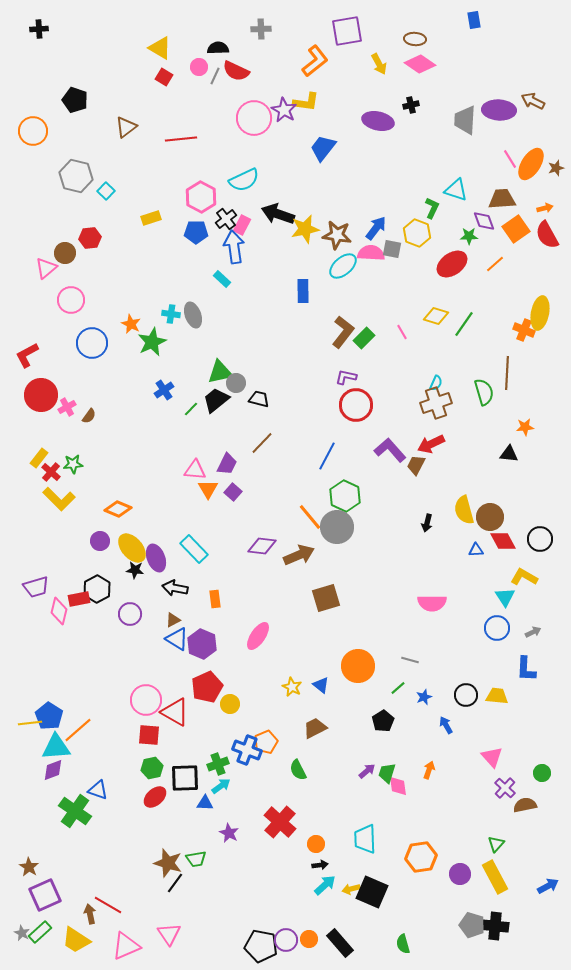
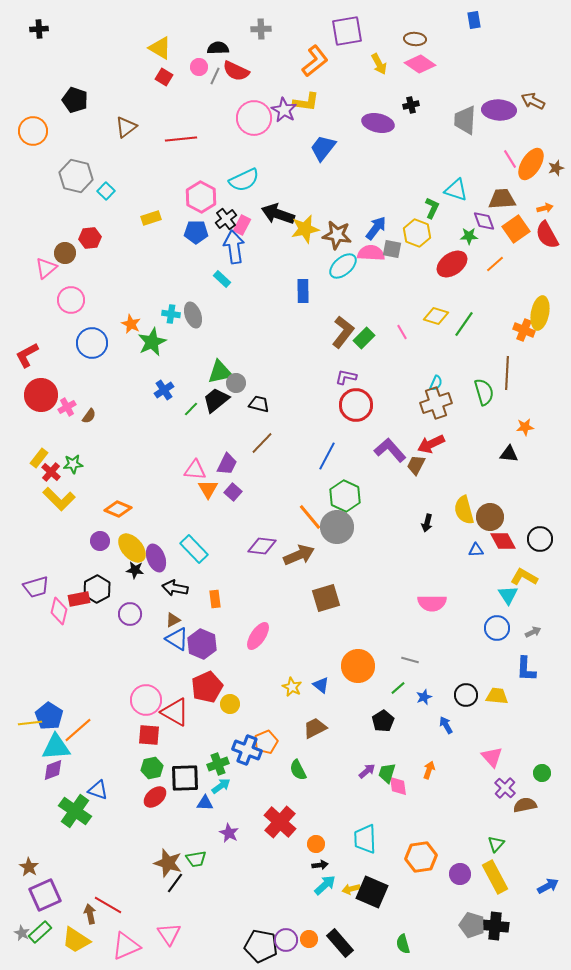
purple ellipse at (378, 121): moved 2 px down
black trapezoid at (259, 399): moved 5 px down
cyan triangle at (505, 597): moved 3 px right, 2 px up
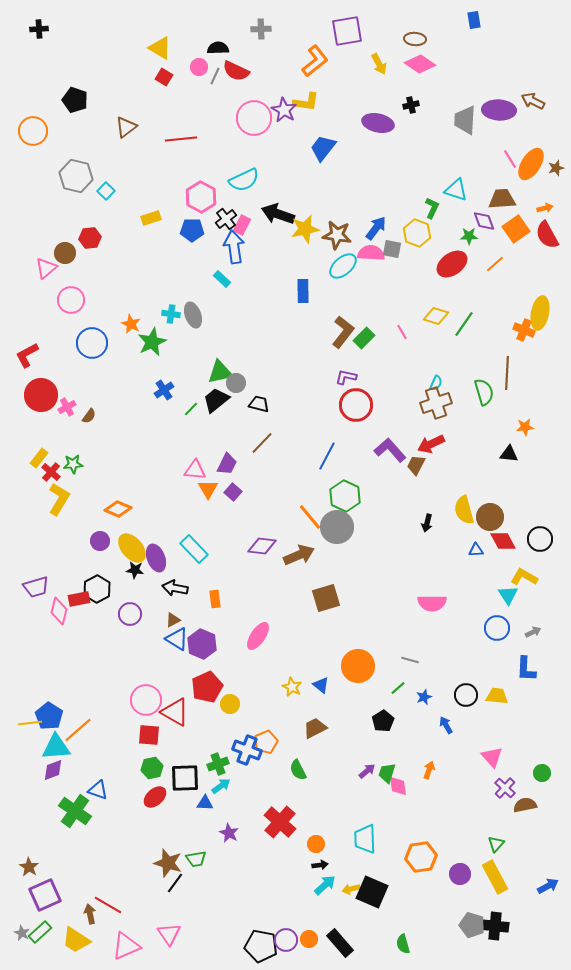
blue pentagon at (196, 232): moved 4 px left, 2 px up
yellow L-shape at (59, 499): rotated 104 degrees counterclockwise
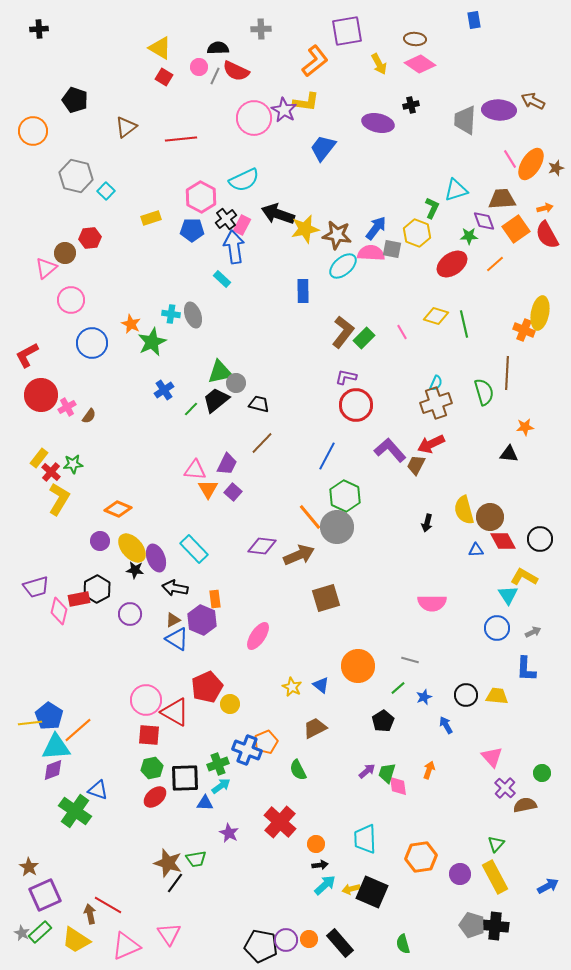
cyan triangle at (456, 190): rotated 35 degrees counterclockwise
green line at (464, 324): rotated 48 degrees counterclockwise
purple hexagon at (202, 644): moved 24 px up
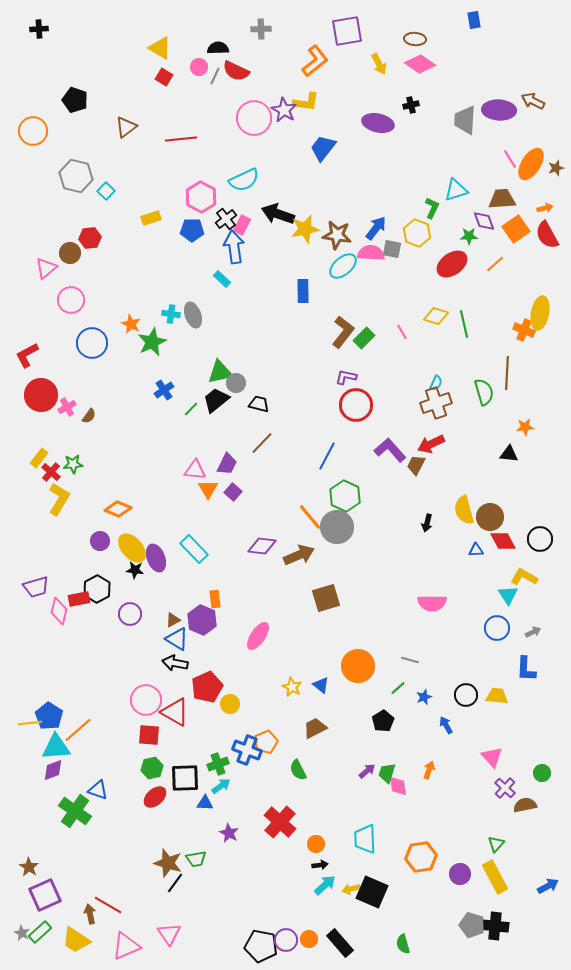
brown circle at (65, 253): moved 5 px right
black arrow at (175, 588): moved 75 px down
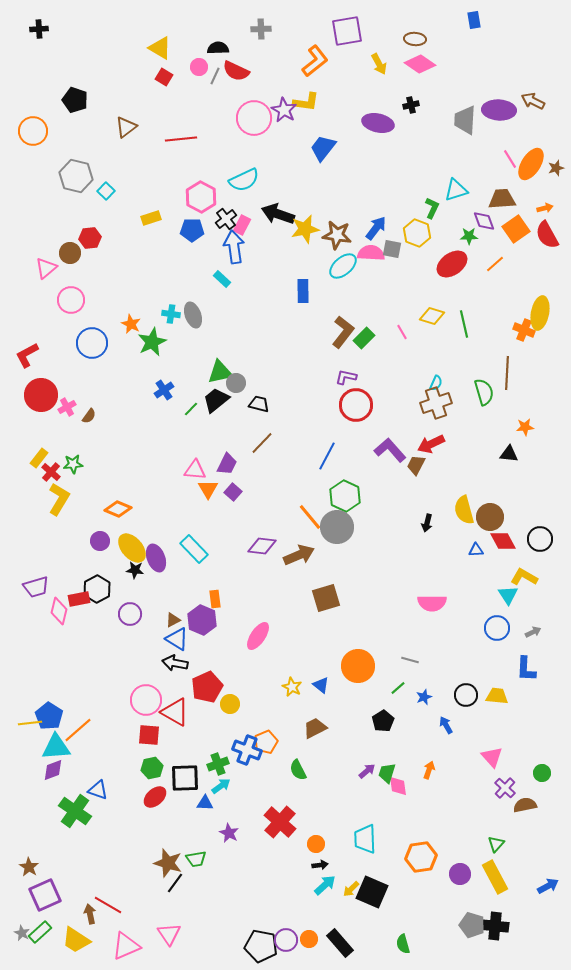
yellow diamond at (436, 316): moved 4 px left
yellow arrow at (351, 889): rotated 30 degrees counterclockwise
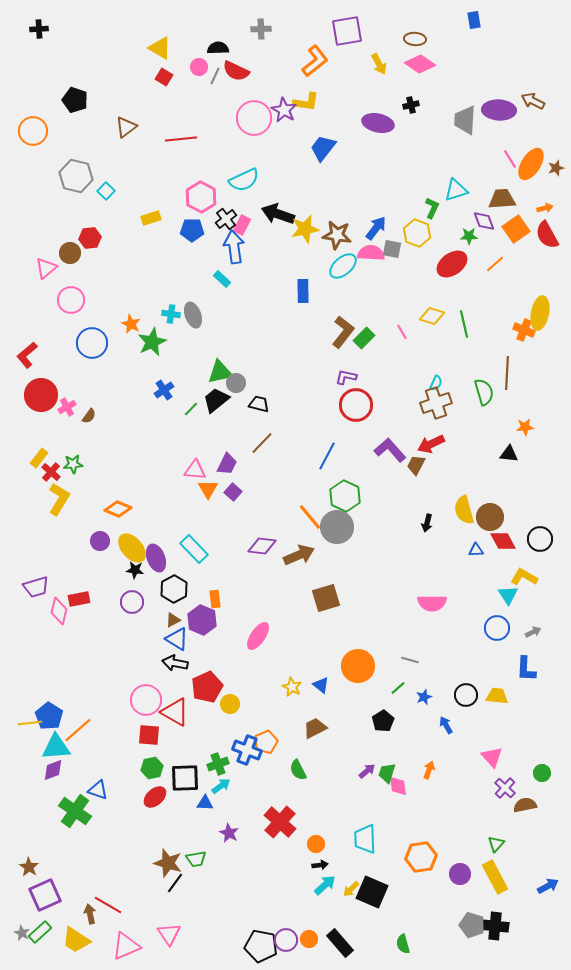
red L-shape at (27, 355): rotated 12 degrees counterclockwise
black hexagon at (97, 589): moved 77 px right
purple circle at (130, 614): moved 2 px right, 12 px up
